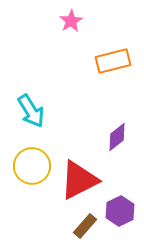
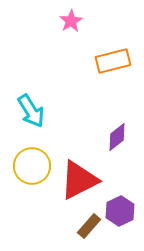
brown rectangle: moved 4 px right
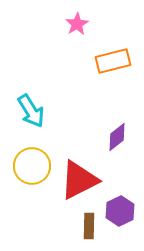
pink star: moved 6 px right, 3 px down
brown rectangle: rotated 40 degrees counterclockwise
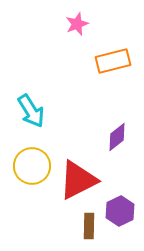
pink star: rotated 10 degrees clockwise
red triangle: moved 1 px left
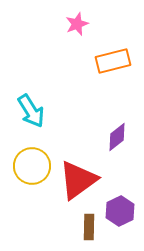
red triangle: rotated 9 degrees counterclockwise
brown rectangle: moved 1 px down
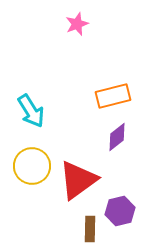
orange rectangle: moved 35 px down
purple hexagon: rotated 12 degrees clockwise
brown rectangle: moved 1 px right, 2 px down
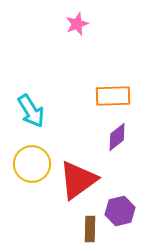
orange rectangle: rotated 12 degrees clockwise
yellow circle: moved 2 px up
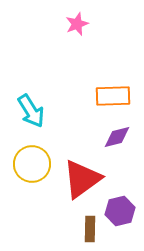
purple diamond: rotated 24 degrees clockwise
red triangle: moved 4 px right, 1 px up
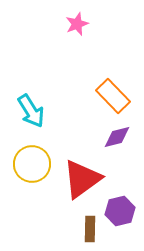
orange rectangle: rotated 48 degrees clockwise
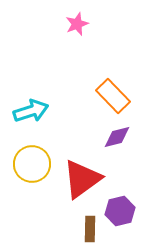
cyan arrow: rotated 76 degrees counterclockwise
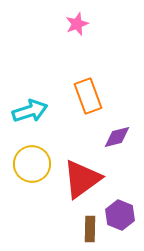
orange rectangle: moved 25 px left; rotated 24 degrees clockwise
cyan arrow: moved 1 px left
purple hexagon: moved 4 px down; rotated 24 degrees counterclockwise
